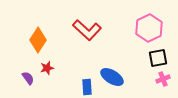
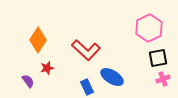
red L-shape: moved 1 px left, 20 px down
purple semicircle: moved 3 px down
blue rectangle: rotated 21 degrees counterclockwise
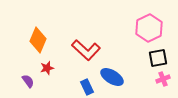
orange diamond: rotated 10 degrees counterclockwise
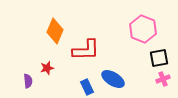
pink hexagon: moved 6 px left, 1 px down; rotated 12 degrees counterclockwise
orange diamond: moved 17 px right, 9 px up
red L-shape: rotated 44 degrees counterclockwise
black square: moved 1 px right
blue ellipse: moved 1 px right, 2 px down
purple semicircle: rotated 32 degrees clockwise
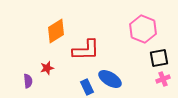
orange diamond: moved 1 px right; rotated 35 degrees clockwise
blue ellipse: moved 3 px left
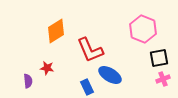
red L-shape: moved 4 px right; rotated 68 degrees clockwise
red star: rotated 24 degrees clockwise
blue ellipse: moved 4 px up
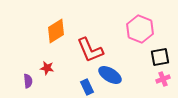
pink hexagon: moved 3 px left
black square: moved 1 px right, 1 px up
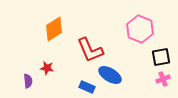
orange diamond: moved 2 px left, 2 px up
black square: moved 1 px right
blue rectangle: rotated 42 degrees counterclockwise
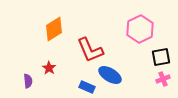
pink hexagon: rotated 12 degrees clockwise
red star: moved 2 px right; rotated 24 degrees clockwise
